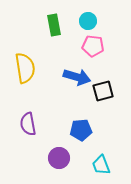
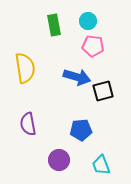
purple circle: moved 2 px down
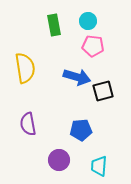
cyan trapezoid: moved 2 px left, 1 px down; rotated 25 degrees clockwise
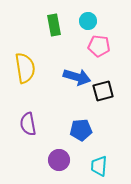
pink pentagon: moved 6 px right
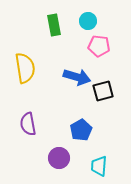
blue pentagon: rotated 25 degrees counterclockwise
purple circle: moved 2 px up
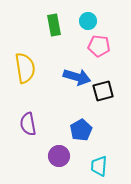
purple circle: moved 2 px up
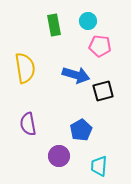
pink pentagon: moved 1 px right
blue arrow: moved 1 px left, 2 px up
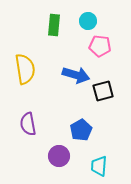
green rectangle: rotated 15 degrees clockwise
yellow semicircle: moved 1 px down
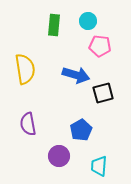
black square: moved 2 px down
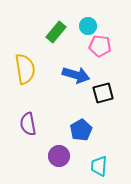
cyan circle: moved 5 px down
green rectangle: moved 2 px right, 7 px down; rotated 35 degrees clockwise
